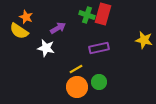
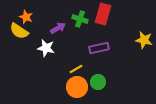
green cross: moved 7 px left, 4 px down
green circle: moved 1 px left
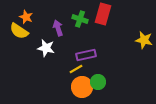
purple arrow: rotated 77 degrees counterclockwise
purple rectangle: moved 13 px left, 7 px down
orange circle: moved 5 px right
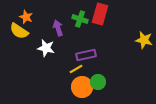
red rectangle: moved 3 px left
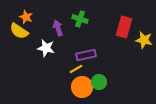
red rectangle: moved 24 px right, 13 px down
green circle: moved 1 px right
